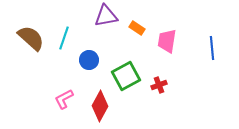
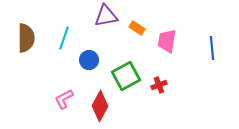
brown semicircle: moved 5 px left; rotated 48 degrees clockwise
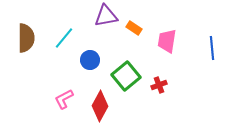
orange rectangle: moved 3 px left
cyan line: rotated 20 degrees clockwise
blue circle: moved 1 px right
green square: rotated 12 degrees counterclockwise
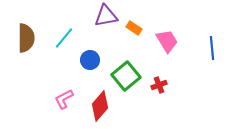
pink trapezoid: rotated 140 degrees clockwise
red diamond: rotated 12 degrees clockwise
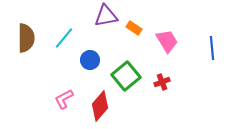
red cross: moved 3 px right, 3 px up
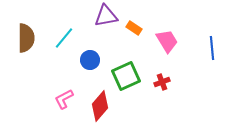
green square: rotated 16 degrees clockwise
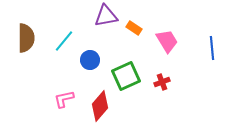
cyan line: moved 3 px down
pink L-shape: rotated 15 degrees clockwise
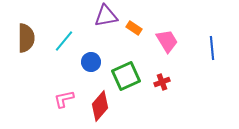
blue circle: moved 1 px right, 2 px down
